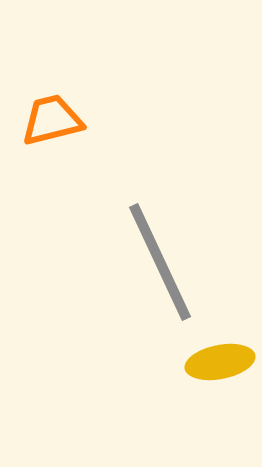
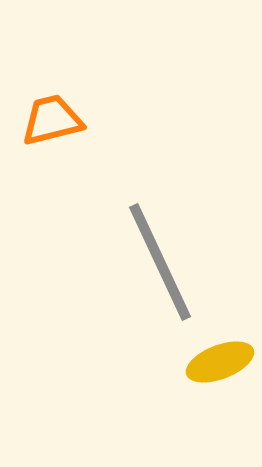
yellow ellipse: rotated 10 degrees counterclockwise
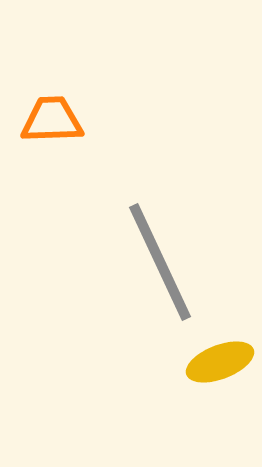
orange trapezoid: rotated 12 degrees clockwise
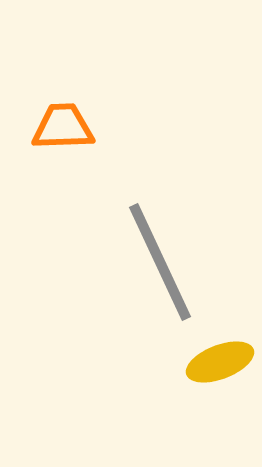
orange trapezoid: moved 11 px right, 7 px down
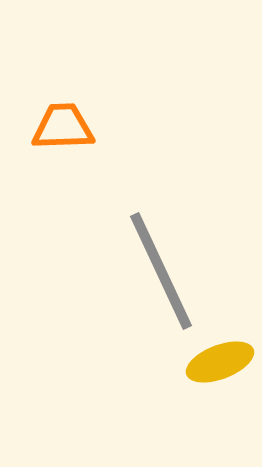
gray line: moved 1 px right, 9 px down
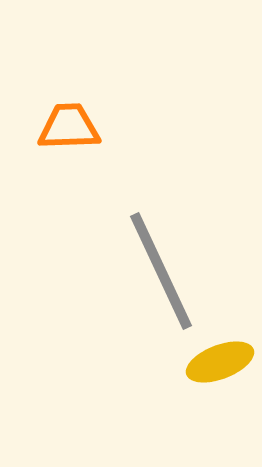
orange trapezoid: moved 6 px right
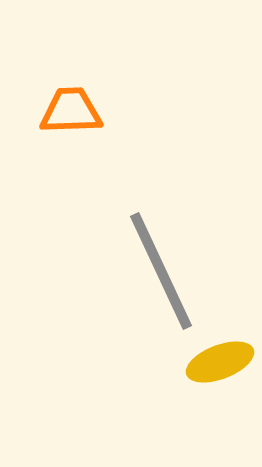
orange trapezoid: moved 2 px right, 16 px up
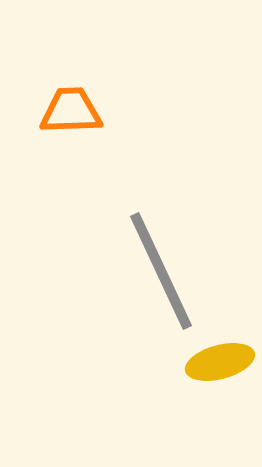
yellow ellipse: rotated 6 degrees clockwise
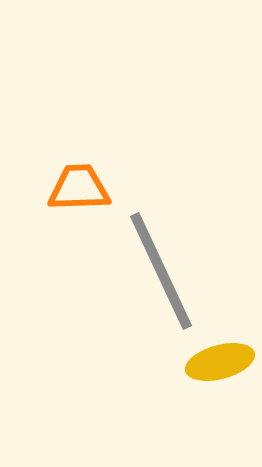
orange trapezoid: moved 8 px right, 77 px down
